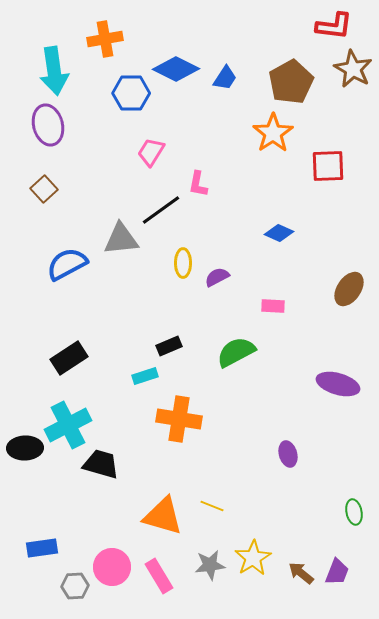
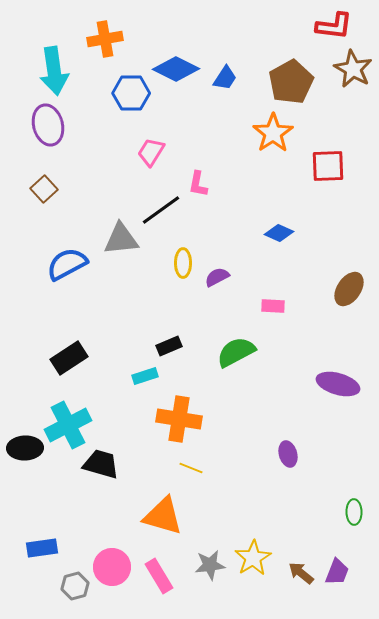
yellow line at (212, 506): moved 21 px left, 38 px up
green ellipse at (354, 512): rotated 10 degrees clockwise
gray hexagon at (75, 586): rotated 12 degrees counterclockwise
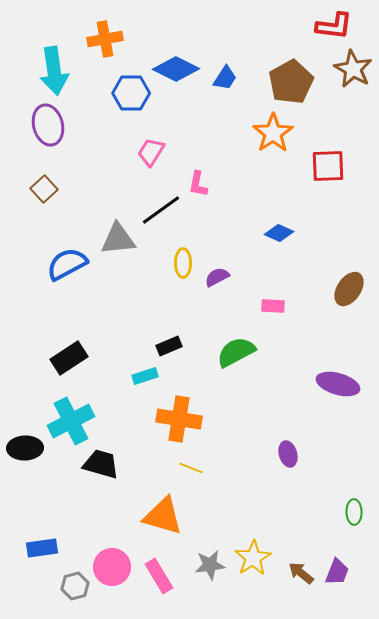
gray triangle at (121, 239): moved 3 px left
cyan cross at (68, 425): moved 3 px right, 4 px up
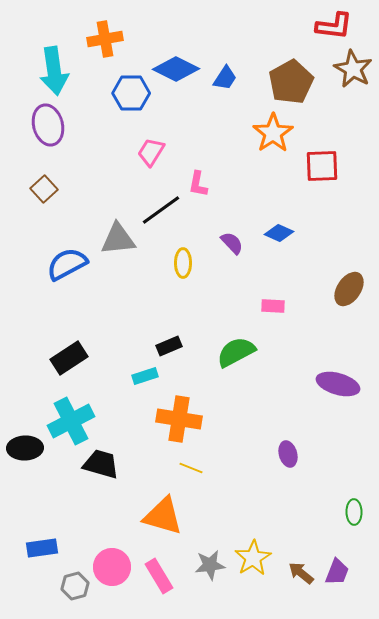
red square at (328, 166): moved 6 px left
purple semicircle at (217, 277): moved 15 px right, 34 px up; rotated 75 degrees clockwise
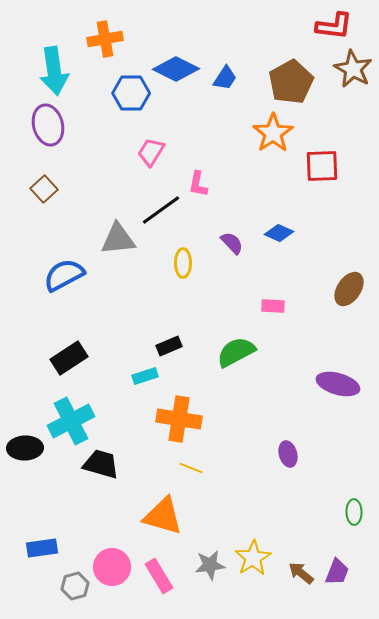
blue semicircle at (67, 264): moved 3 px left, 11 px down
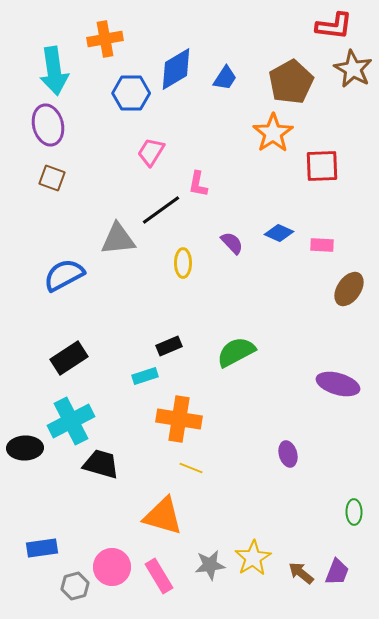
blue diamond at (176, 69): rotated 57 degrees counterclockwise
brown square at (44, 189): moved 8 px right, 11 px up; rotated 28 degrees counterclockwise
pink rectangle at (273, 306): moved 49 px right, 61 px up
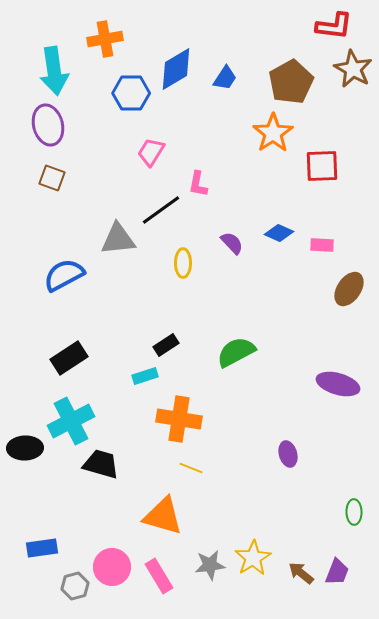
black rectangle at (169, 346): moved 3 px left, 1 px up; rotated 10 degrees counterclockwise
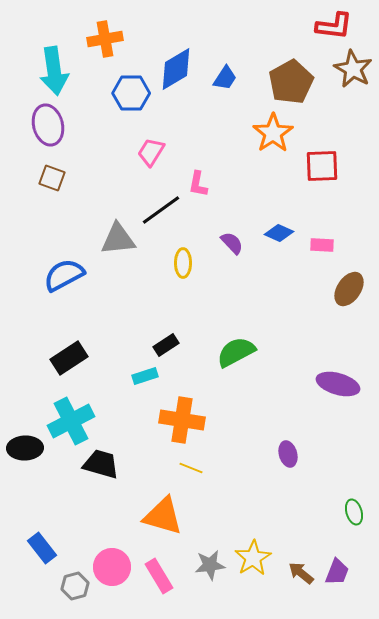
orange cross at (179, 419): moved 3 px right, 1 px down
green ellipse at (354, 512): rotated 15 degrees counterclockwise
blue rectangle at (42, 548): rotated 60 degrees clockwise
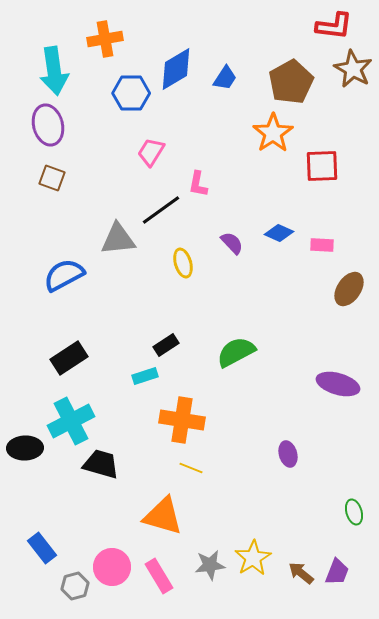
yellow ellipse at (183, 263): rotated 16 degrees counterclockwise
